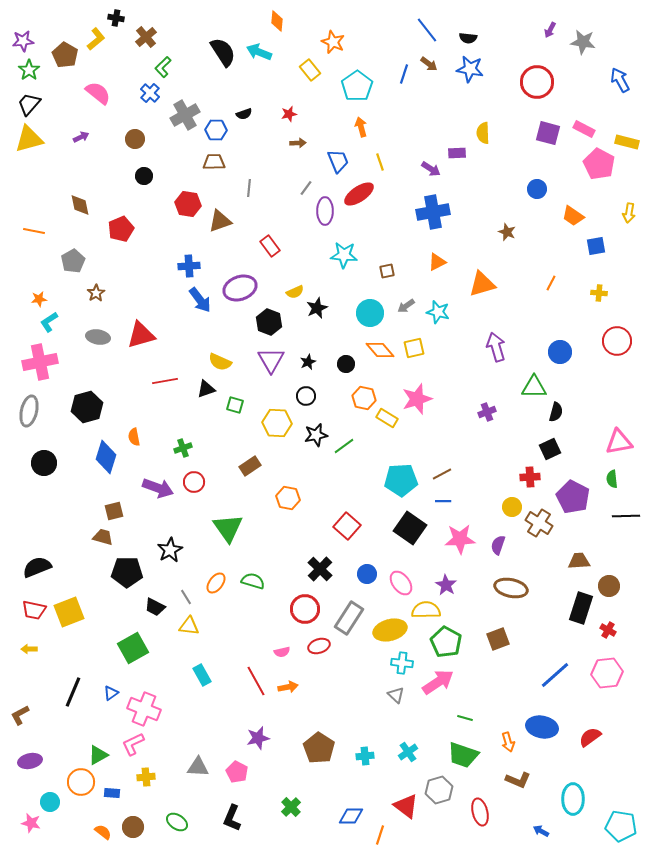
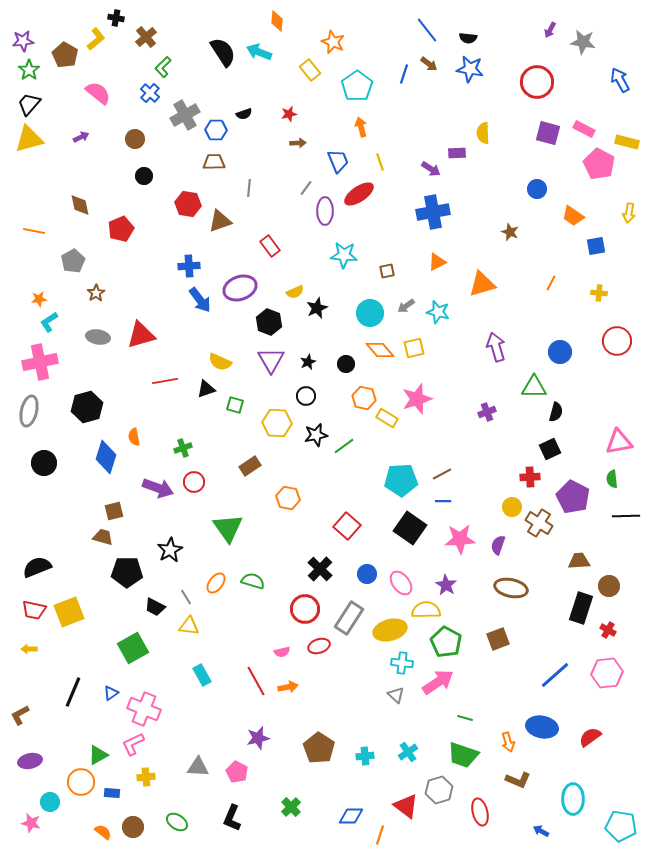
brown star at (507, 232): moved 3 px right
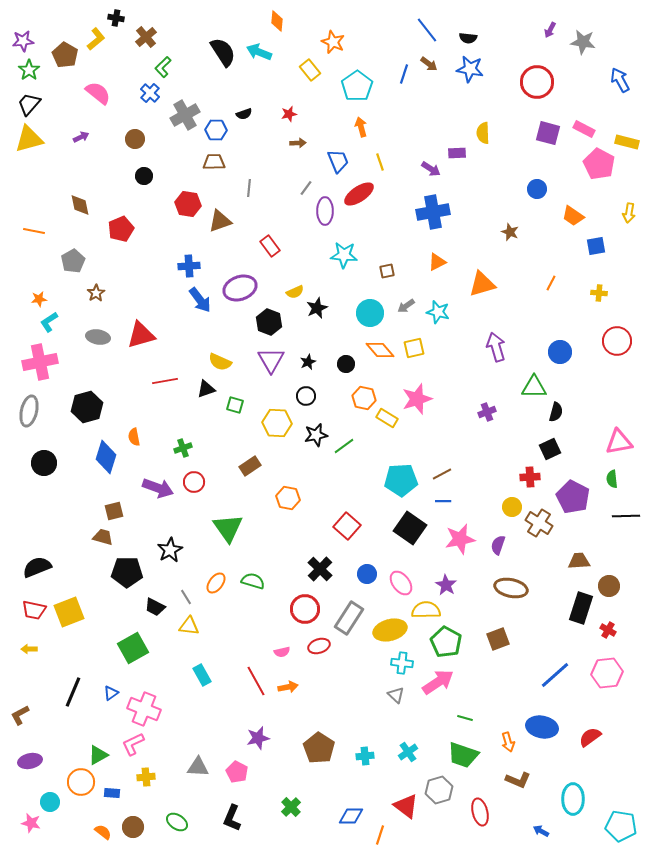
pink star at (460, 539): rotated 8 degrees counterclockwise
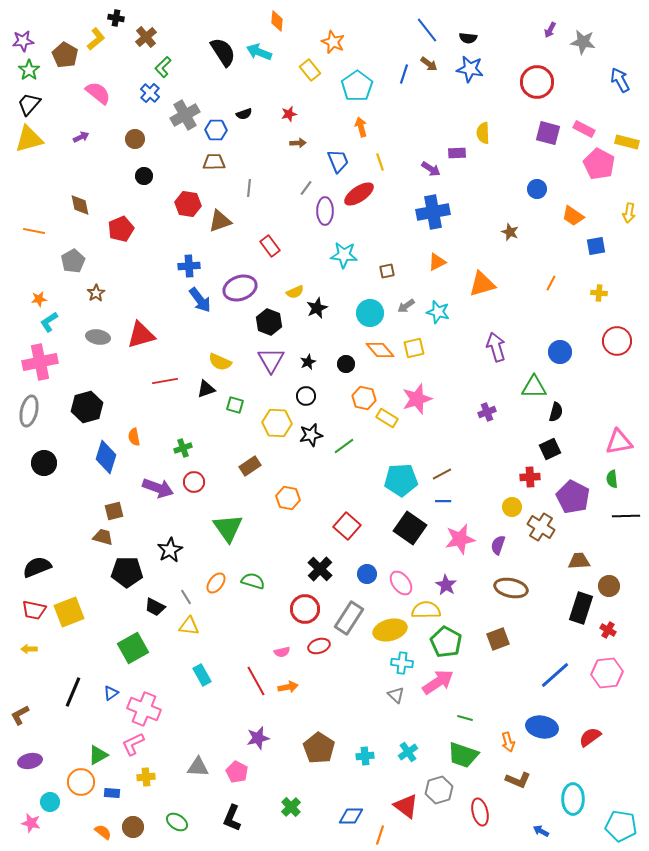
black star at (316, 435): moved 5 px left
brown cross at (539, 523): moved 2 px right, 4 px down
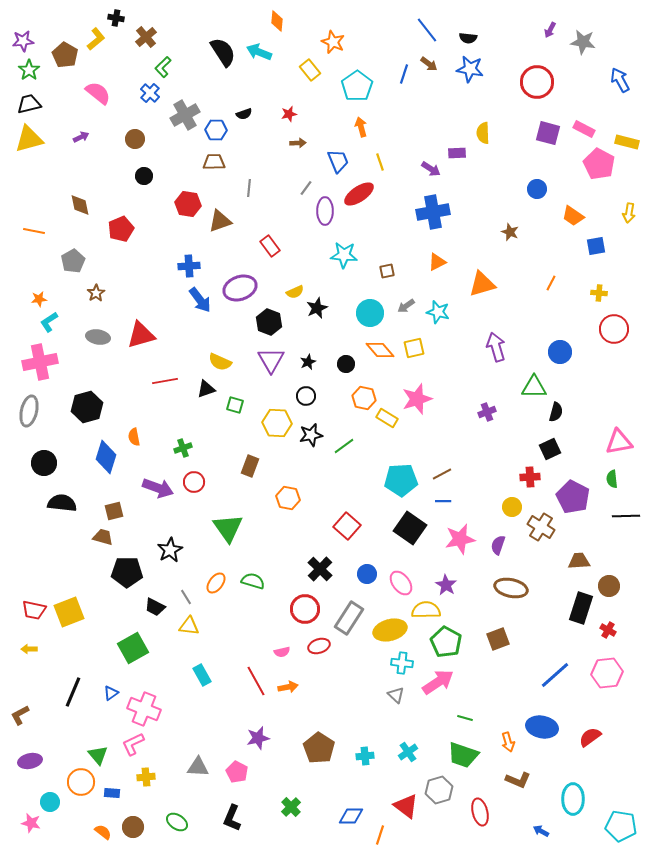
black trapezoid at (29, 104): rotated 35 degrees clockwise
red circle at (617, 341): moved 3 px left, 12 px up
brown rectangle at (250, 466): rotated 35 degrees counterclockwise
black semicircle at (37, 567): moved 25 px right, 64 px up; rotated 28 degrees clockwise
green triangle at (98, 755): rotated 40 degrees counterclockwise
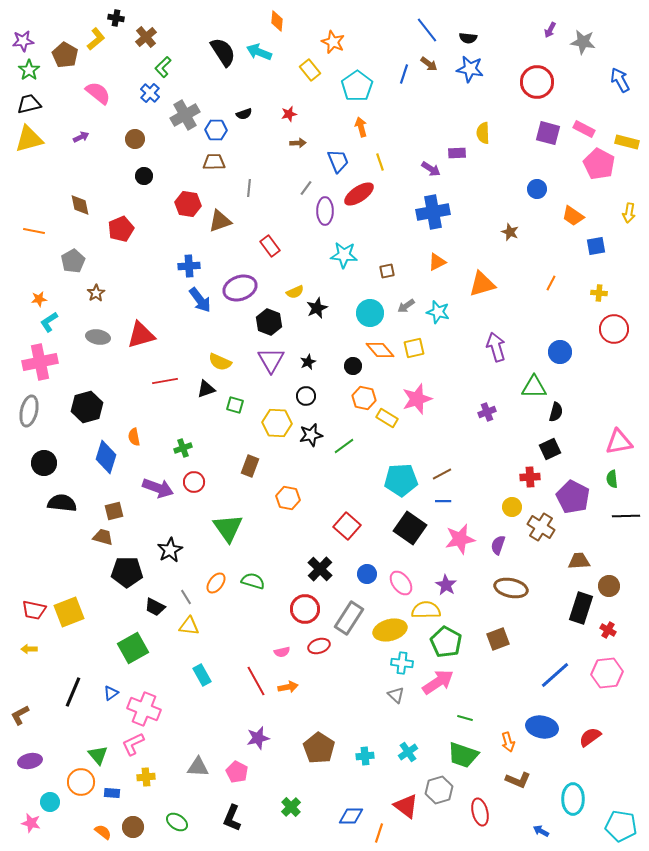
black circle at (346, 364): moved 7 px right, 2 px down
orange line at (380, 835): moved 1 px left, 2 px up
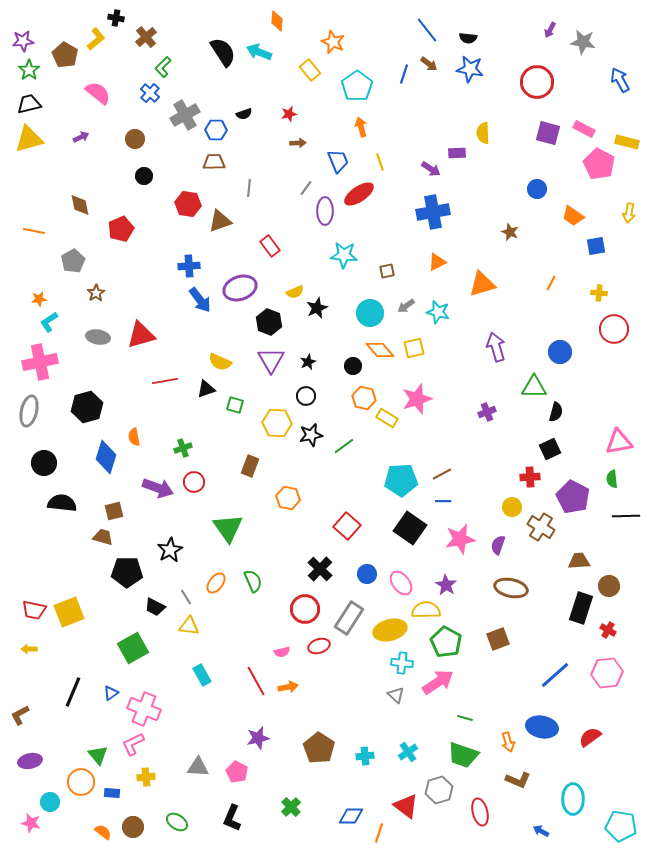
green semicircle at (253, 581): rotated 50 degrees clockwise
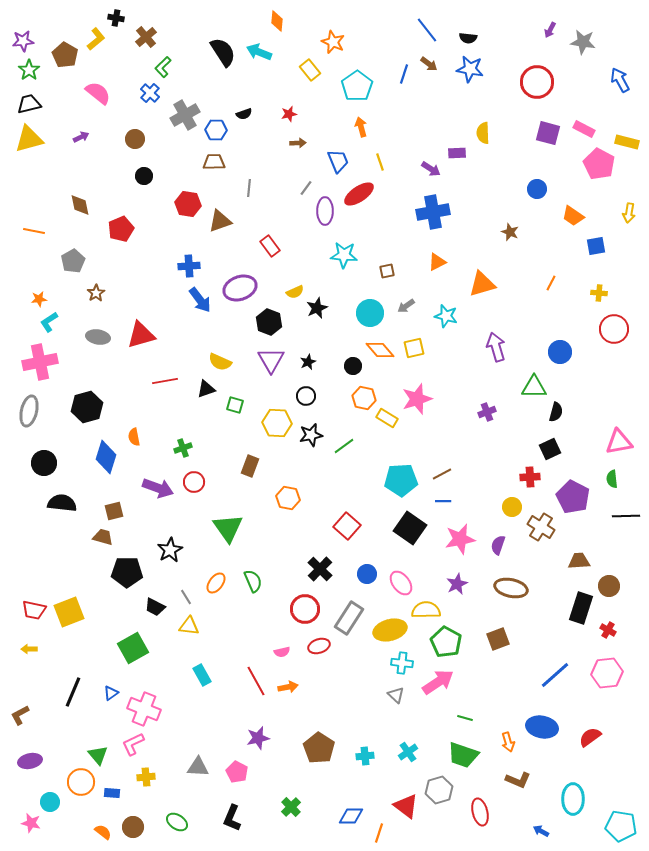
cyan star at (438, 312): moved 8 px right, 4 px down
purple star at (446, 585): moved 11 px right, 1 px up; rotated 15 degrees clockwise
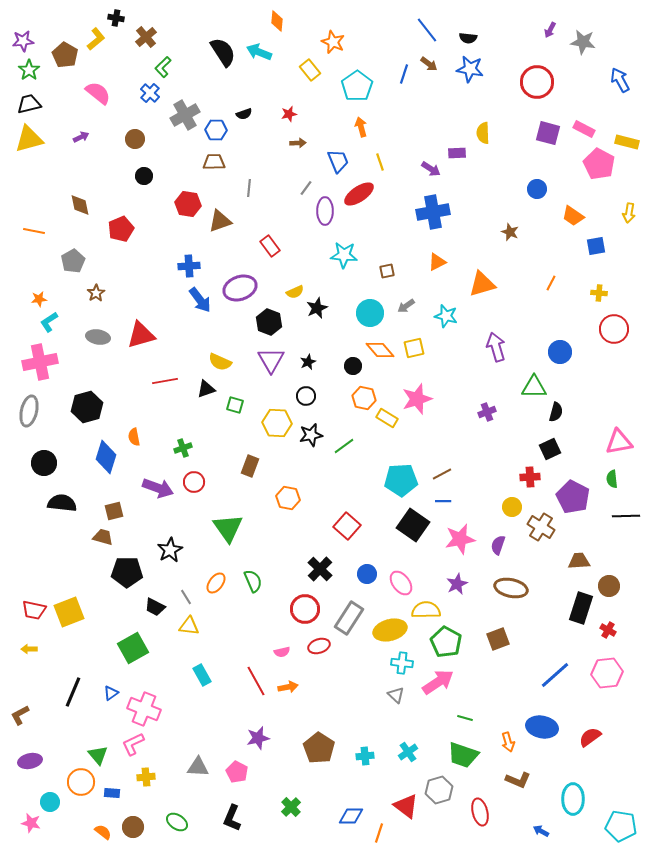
black square at (410, 528): moved 3 px right, 3 px up
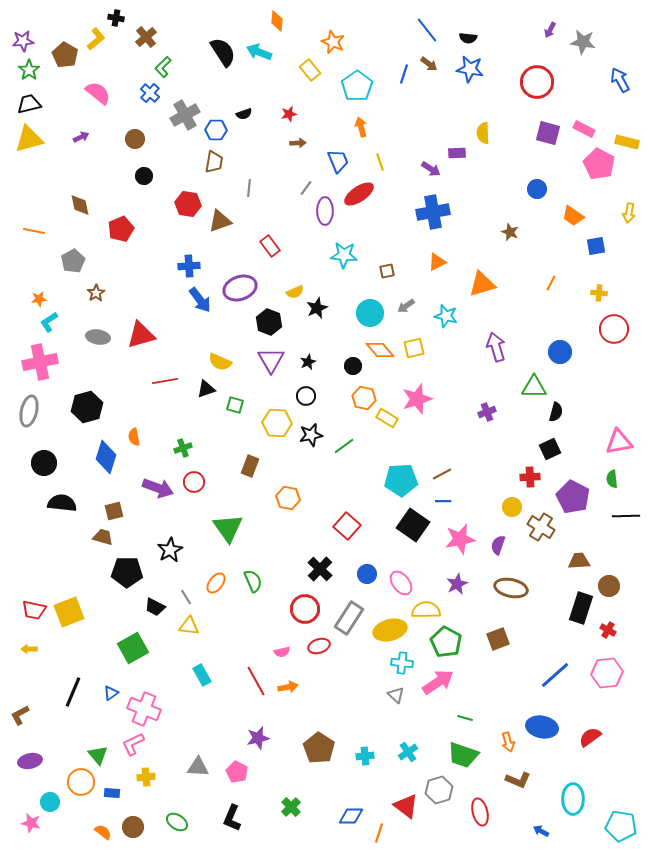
brown trapezoid at (214, 162): rotated 100 degrees clockwise
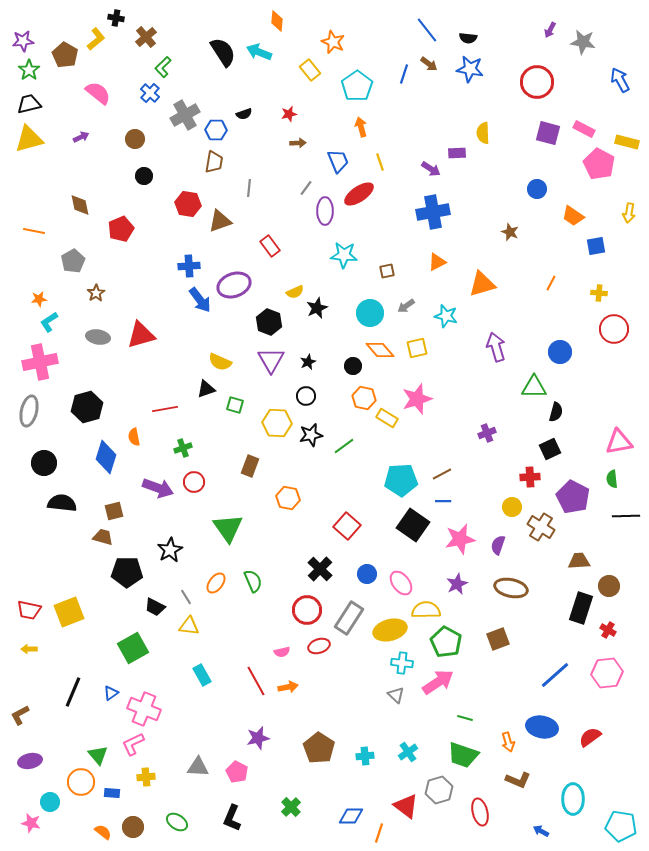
purple ellipse at (240, 288): moved 6 px left, 3 px up
yellow square at (414, 348): moved 3 px right
red line at (165, 381): moved 28 px down
purple cross at (487, 412): moved 21 px down
red circle at (305, 609): moved 2 px right, 1 px down
red trapezoid at (34, 610): moved 5 px left
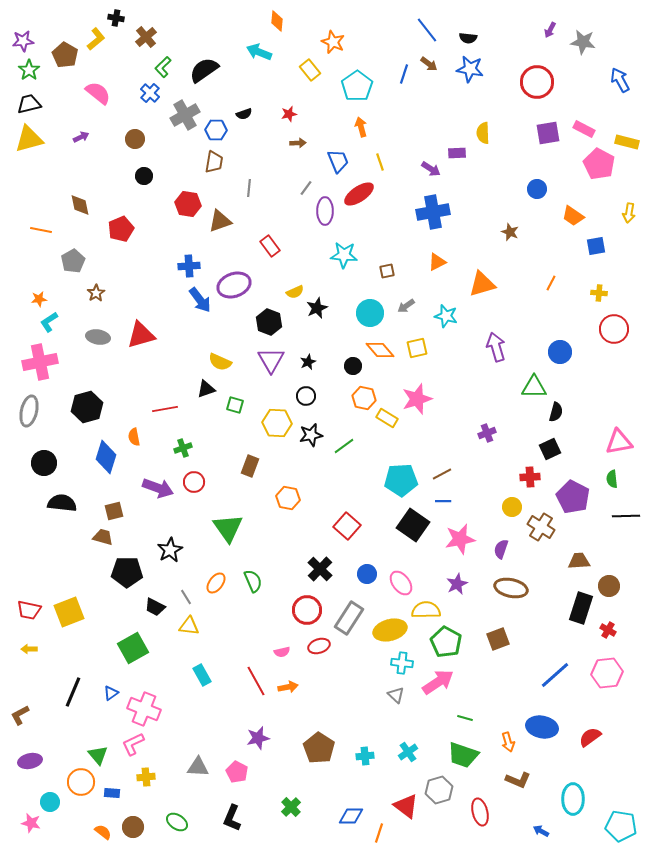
black semicircle at (223, 52): moved 19 px left, 18 px down; rotated 92 degrees counterclockwise
purple square at (548, 133): rotated 25 degrees counterclockwise
orange line at (34, 231): moved 7 px right, 1 px up
purple semicircle at (498, 545): moved 3 px right, 4 px down
